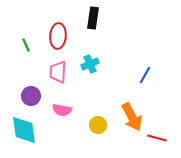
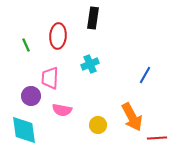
pink trapezoid: moved 8 px left, 6 px down
red line: rotated 18 degrees counterclockwise
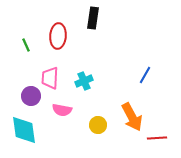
cyan cross: moved 6 px left, 17 px down
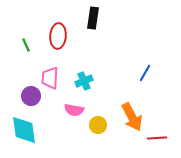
blue line: moved 2 px up
pink semicircle: moved 12 px right
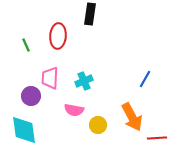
black rectangle: moved 3 px left, 4 px up
blue line: moved 6 px down
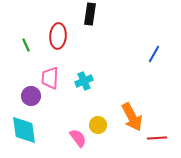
blue line: moved 9 px right, 25 px up
pink semicircle: moved 4 px right, 28 px down; rotated 138 degrees counterclockwise
